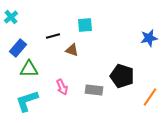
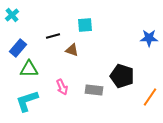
cyan cross: moved 1 px right, 2 px up
blue star: rotated 12 degrees clockwise
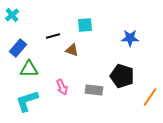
blue star: moved 19 px left
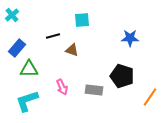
cyan square: moved 3 px left, 5 px up
blue rectangle: moved 1 px left
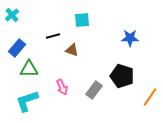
gray rectangle: rotated 60 degrees counterclockwise
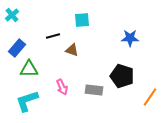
gray rectangle: rotated 60 degrees clockwise
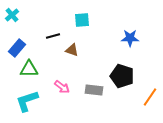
pink arrow: rotated 28 degrees counterclockwise
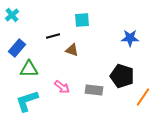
orange line: moved 7 px left
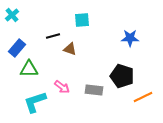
brown triangle: moved 2 px left, 1 px up
orange line: rotated 30 degrees clockwise
cyan L-shape: moved 8 px right, 1 px down
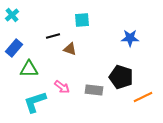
blue rectangle: moved 3 px left
black pentagon: moved 1 px left, 1 px down
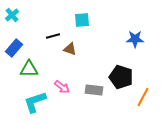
blue star: moved 5 px right, 1 px down
orange line: rotated 36 degrees counterclockwise
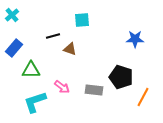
green triangle: moved 2 px right, 1 px down
